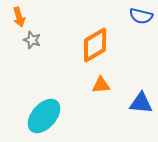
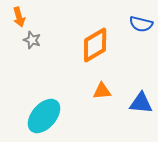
blue semicircle: moved 8 px down
orange triangle: moved 1 px right, 6 px down
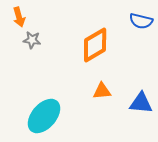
blue semicircle: moved 3 px up
gray star: rotated 12 degrees counterclockwise
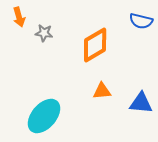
gray star: moved 12 px right, 7 px up
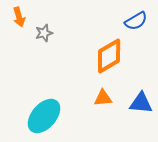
blue semicircle: moved 5 px left; rotated 45 degrees counterclockwise
gray star: rotated 24 degrees counterclockwise
orange diamond: moved 14 px right, 11 px down
orange triangle: moved 1 px right, 7 px down
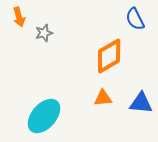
blue semicircle: moved 1 px left, 2 px up; rotated 95 degrees clockwise
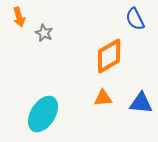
gray star: rotated 30 degrees counterclockwise
cyan ellipse: moved 1 px left, 2 px up; rotated 9 degrees counterclockwise
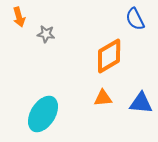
gray star: moved 2 px right, 1 px down; rotated 18 degrees counterclockwise
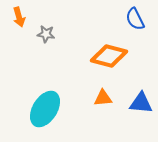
orange diamond: rotated 45 degrees clockwise
cyan ellipse: moved 2 px right, 5 px up
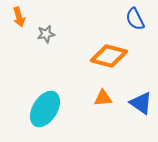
gray star: rotated 18 degrees counterclockwise
blue triangle: rotated 30 degrees clockwise
